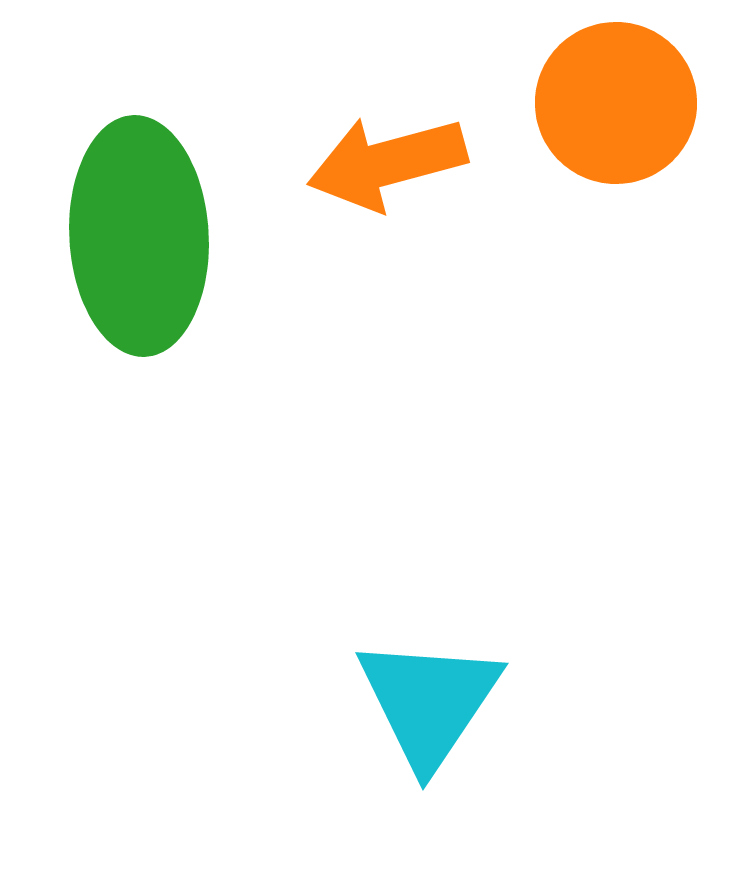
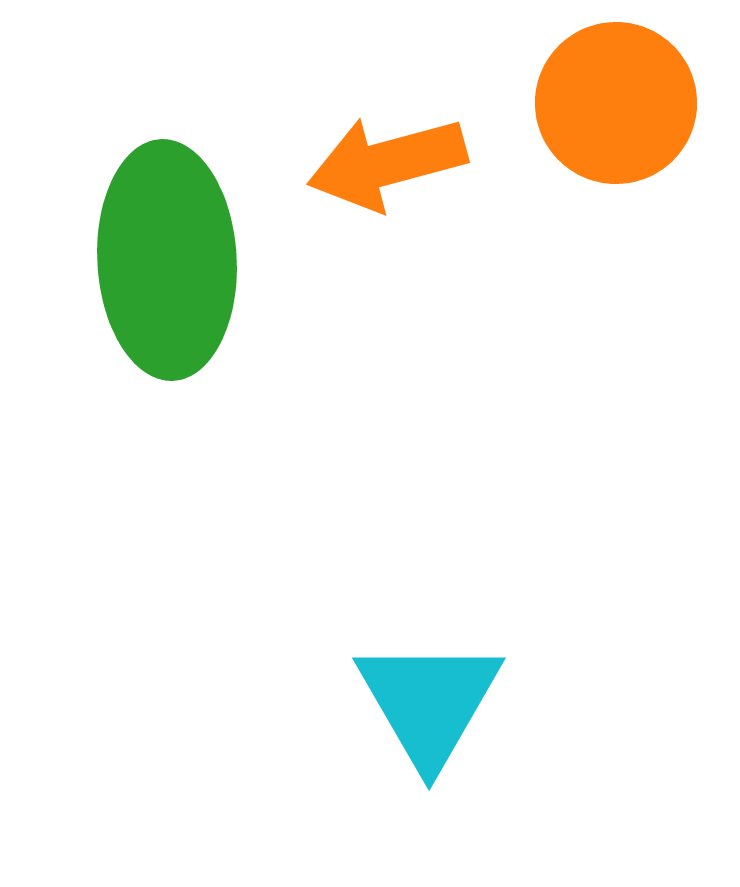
green ellipse: moved 28 px right, 24 px down
cyan triangle: rotated 4 degrees counterclockwise
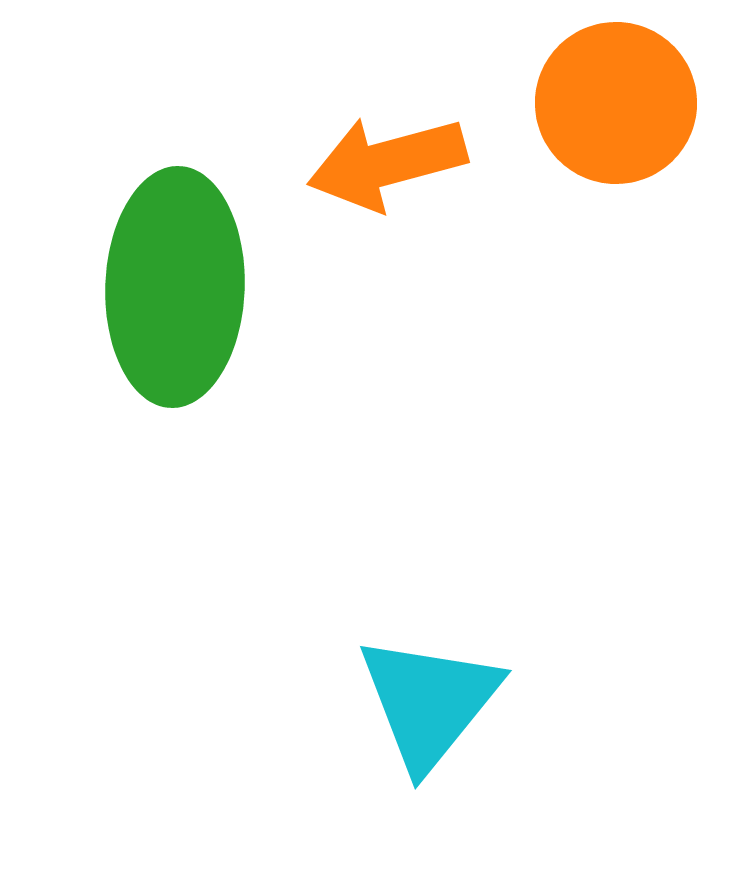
green ellipse: moved 8 px right, 27 px down; rotated 5 degrees clockwise
cyan triangle: rotated 9 degrees clockwise
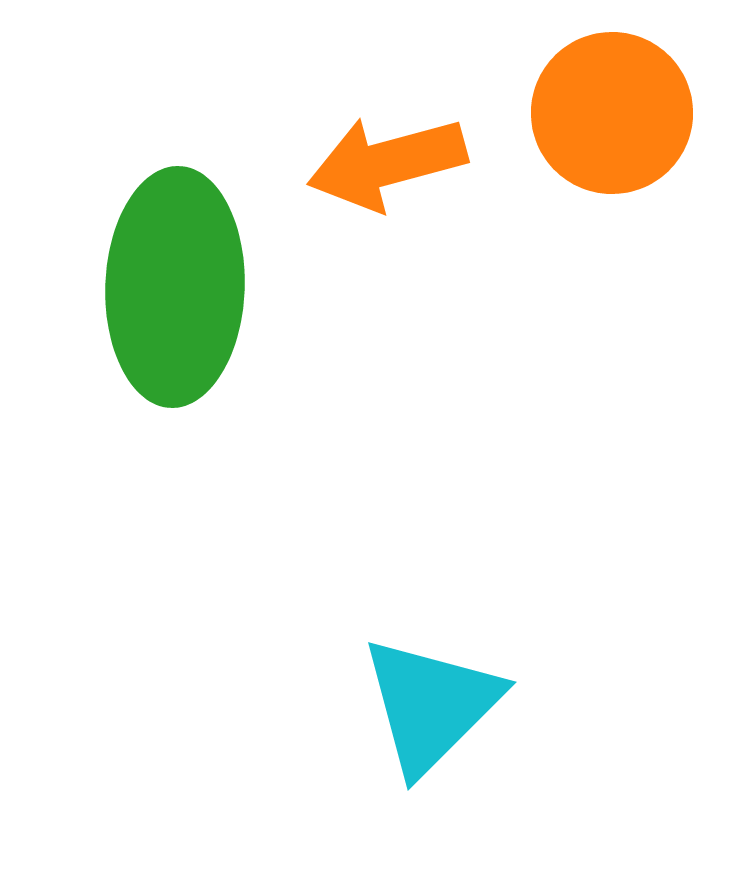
orange circle: moved 4 px left, 10 px down
cyan triangle: moved 2 px right, 3 px down; rotated 6 degrees clockwise
